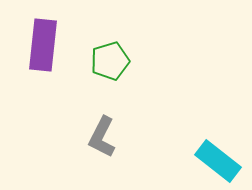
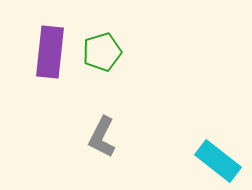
purple rectangle: moved 7 px right, 7 px down
green pentagon: moved 8 px left, 9 px up
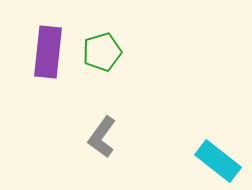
purple rectangle: moved 2 px left
gray L-shape: rotated 9 degrees clockwise
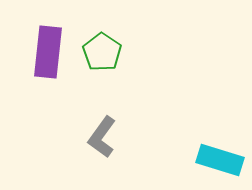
green pentagon: rotated 21 degrees counterclockwise
cyan rectangle: moved 2 px right, 1 px up; rotated 21 degrees counterclockwise
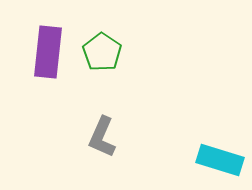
gray L-shape: rotated 12 degrees counterclockwise
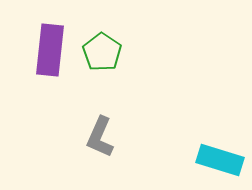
purple rectangle: moved 2 px right, 2 px up
gray L-shape: moved 2 px left
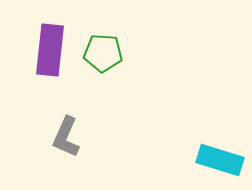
green pentagon: moved 1 px right, 1 px down; rotated 30 degrees counterclockwise
gray L-shape: moved 34 px left
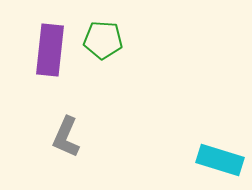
green pentagon: moved 13 px up
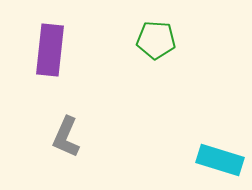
green pentagon: moved 53 px right
